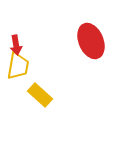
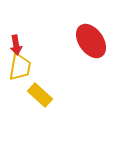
red ellipse: rotated 12 degrees counterclockwise
yellow trapezoid: moved 2 px right, 1 px down
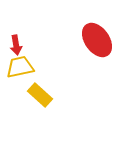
red ellipse: moved 6 px right, 1 px up
yellow trapezoid: rotated 112 degrees counterclockwise
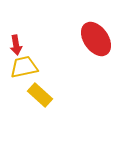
red ellipse: moved 1 px left, 1 px up
yellow trapezoid: moved 4 px right
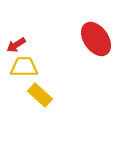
red arrow: rotated 66 degrees clockwise
yellow trapezoid: rotated 12 degrees clockwise
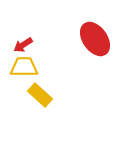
red ellipse: moved 1 px left
red arrow: moved 7 px right
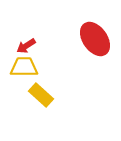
red arrow: moved 3 px right, 1 px down
yellow rectangle: moved 1 px right
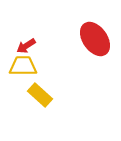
yellow trapezoid: moved 1 px left, 1 px up
yellow rectangle: moved 1 px left
